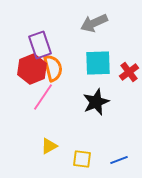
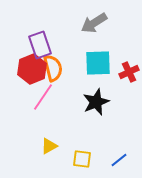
gray arrow: rotated 8 degrees counterclockwise
red cross: rotated 12 degrees clockwise
blue line: rotated 18 degrees counterclockwise
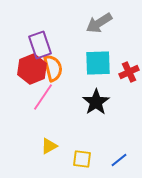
gray arrow: moved 5 px right
black star: rotated 12 degrees counterclockwise
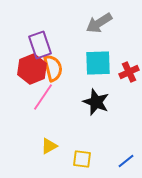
black star: rotated 16 degrees counterclockwise
blue line: moved 7 px right, 1 px down
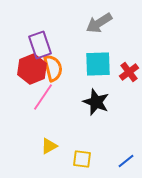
cyan square: moved 1 px down
red cross: rotated 12 degrees counterclockwise
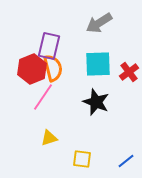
purple rectangle: moved 9 px right, 1 px down; rotated 32 degrees clockwise
yellow triangle: moved 8 px up; rotated 12 degrees clockwise
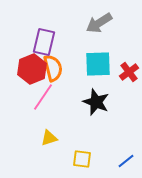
purple rectangle: moved 5 px left, 4 px up
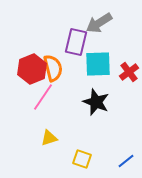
purple rectangle: moved 32 px right
yellow square: rotated 12 degrees clockwise
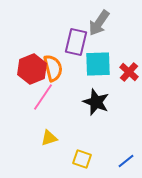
gray arrow: rotated 24 degrees counterclockwise
red cross: rotated 12 degrees counterclockwise
